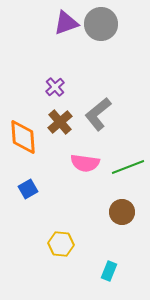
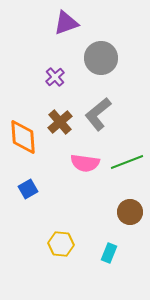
gray circle: moved 34 px down
purple cross: moved 10 px up
green line: moved 1 px left, 5 px up
brown circle: moved 8 px right
cyan rectangle: moved 18 px up
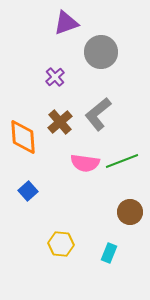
gray circle: moved 6 px up
green line: moved 5 px left, 1 px up
blue square: moved 2 px down; rotated 12 degrees counterclockwise
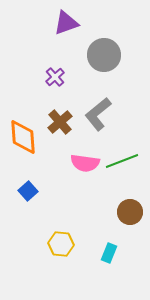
gray circle: moved 3 px right, 3 px down
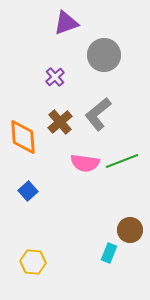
brown circle: moved 18 px down
yellow hexagon: moved 28 px left, 18 px down
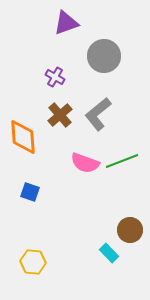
gray circle: moved 1 px down
purple cross: rotated 18 degrees counterclockwise
brown cross: moved 7 px up
pink semicircle: rotated 12 degrees clockwise
blue square: moved 2 px right, 1 px down; rotated 30 degrees counterclockwise
cyan rectangle: rotated 66 degrees counterclockwise
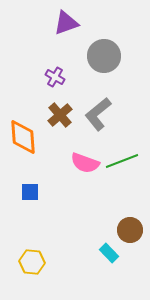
blue square: rotated 18 degrees counterclockwise
yellow hexagon: moved 1 px left
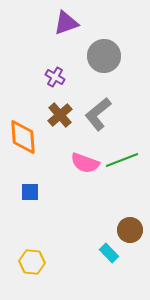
green line: moved 1 px up
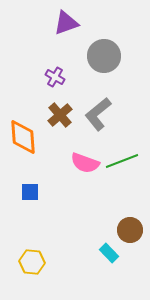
green line: moved 1 px down
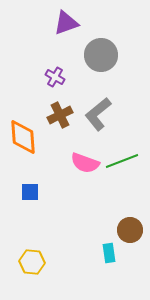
gray circle: moved 3 px left, 1 px up
brown cross: rotated 15 degrees clockwise
cyan rectangle: rotated 36 degrees clockwise
